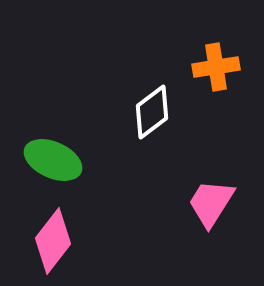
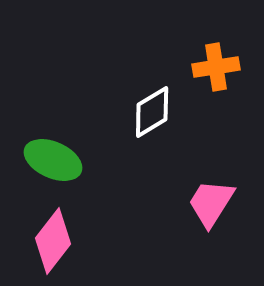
white diamond: rotated 6 degrees clockwise
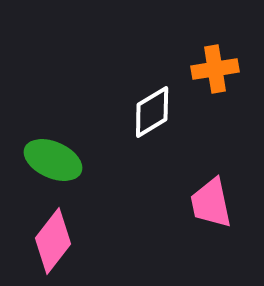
orange cross: moved 1 px left, 2 px down
pink trapezoid: rotated 44 degrees counterclockwise
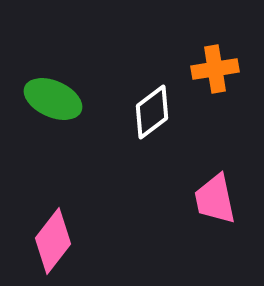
white diamond: rotated 6 degrees counterclockwise
green ellipse: moved 61 px up
pink trapezoid: moved 4 px right, 4 px up
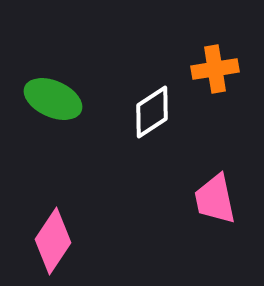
white diamond: rotated 4 degrees clockwise
pink diamond: rotated 4 degrees counterclockwise
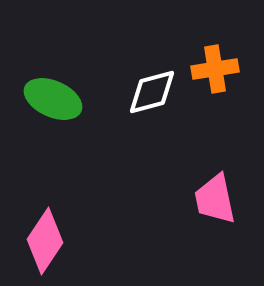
white diamond: moved 20 px up; rotated 18 degrees clockwise
pink diamond: moved 8 px left
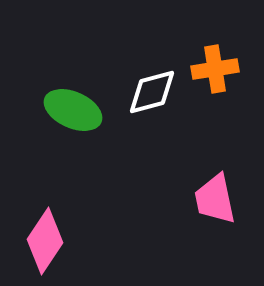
green ellipse: moved 20 px right, 11 px down
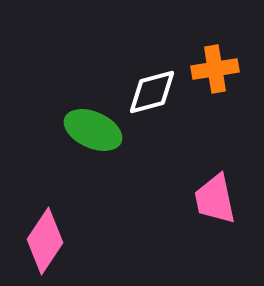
green ellipse: moved 20 px right, 20 px down
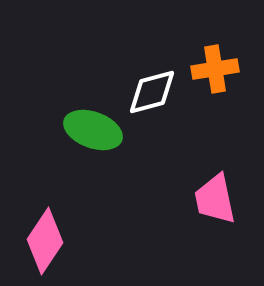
green ellipse: rotated 4 degrees counterclockwise
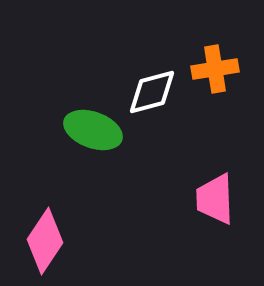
pink trapezoid: rotated 10 degrees clockwise
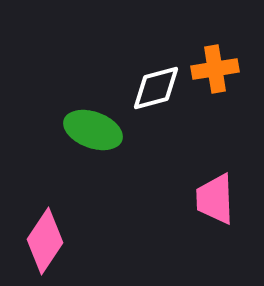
white diamond: moved 4 px right, 4 px up
